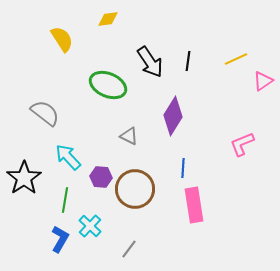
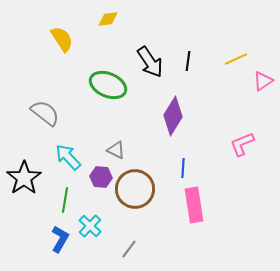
gray triangle: moved 13 px left, 14 px down
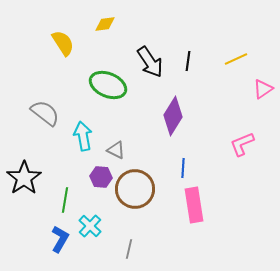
yellow diamond: moved 3 px left, 5 px down
yellow semicircle: moved 1 px right, 4 px down
pink triangle: moved 8 px down
cyan arrow: moved 15 px right, 21 px up; rotated 32 degrees clockwise
gray line: rotated 24 degrees counterclockwise
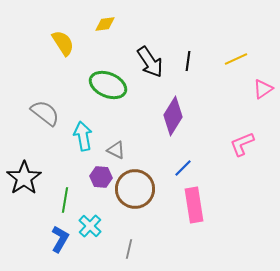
blue line: rotated 42 degrees clockwise
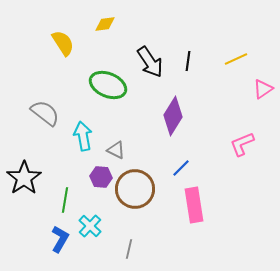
blue line: moved 2 px left
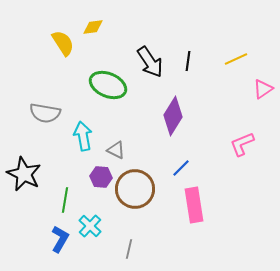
yellow diamond: moved 12 px left, 3 px down
gray semicircle: rotated 152 degrees clockwise
black star: moved 4 px up; rotated 12 degrees counterclockwise
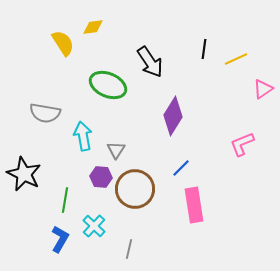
black line: moved 16 px right, 12 px up
gray triangle: rotated 36 degrees clockwise
cyan cross: moved 4 px right
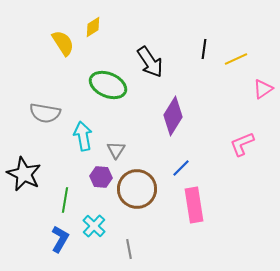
yellow diamond: rotated 25 degrees counterclockwise
brown circle: moved 2 px right
gray line: rotated 24 degrees counterclockwise
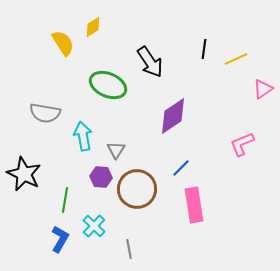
purple diamond: rotated 24 degrees clockwise
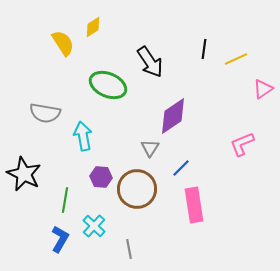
gray triangle: moved 34 px right, 2 px up
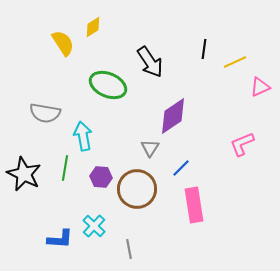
yellow line: moved 1 px left, 3 px down
pink triangle: moved 3 px left, 2 px up; rotated 10 degrees clockwise
green line: moved 32 px up
blue L-shape: rotated 64 degrees clockwise
